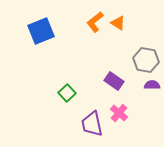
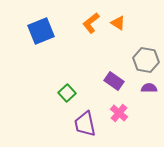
orange L-shape: moved 4 px left, 1 px down
purple semicircle: moved 3 px left, 3 px down
purple trapezoid: moved 7 px left
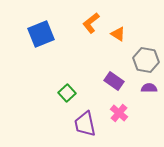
orange triangle: moved 11 px down
blue square: moved 3 px down
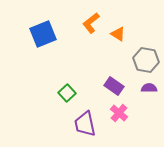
blue square: moved 2 px right
purple rectangle: moved 5 px down
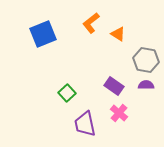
purple semicircle: moved 3 px left, 3 px up
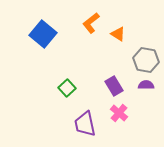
blue square: rotated 28 degrees counterclockwise
purple rectangle: rotated 24 degrees clockwise
green square: moved 5 px up
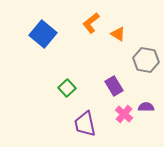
purple semicircle: moved 22 px down
pink cross: moved 5 px right, 1 px down
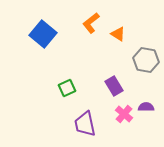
green square: rotated 18 degrees clockwise
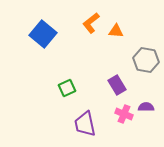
orange triangle: moved 2 px left, 3 px up; rotated 28 degrees counterclockwise
purple rectangle: moved 3 px right, 1 px up
pink cross: rotated 18 degrees counterclockwise
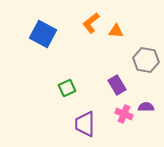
blue square: rotated 12 degrees counterclockwise
purple trapezoid: rotated 12 degrees clockwise
